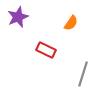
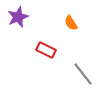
orange semicircle: rotated 112 degrees clockwise
gray line: rotated 55 degrees counterclockwise
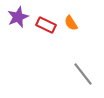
red rectangle: moved 25 px up
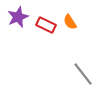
orange semicircle: moved 1 px left, 1 px up
